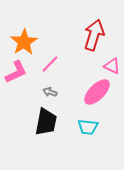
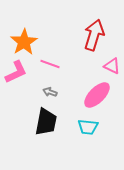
pink line: rotated 66 degrees clockwise
pink ellipse: moved 3 px down
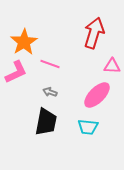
red arrow: moved 2 px up
pink triangle: rotated 24 degrees counterclockwise
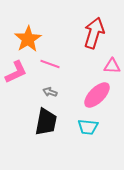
orange star: moved 4 px right, 3 px up
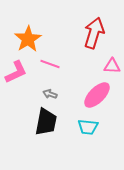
gray arrow: moved 2 px down
